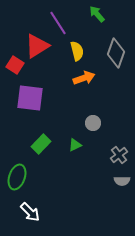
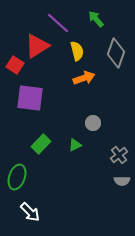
green arrow: moved 1 px left, 5 px down
purple line: rotated 15 degrees counterclockwise
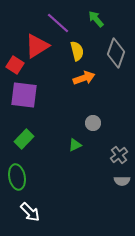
purple square: moved 6 px left, 3 px up
green rectangle: moved 17 px left, 5 px up
green ellipse: rotated 30 degrees counterclockwise
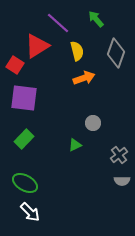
purple square: moved 3 px down
green ellipse: moved 8 px right, 6 px down; rotated 50 degrees counterclockwise
